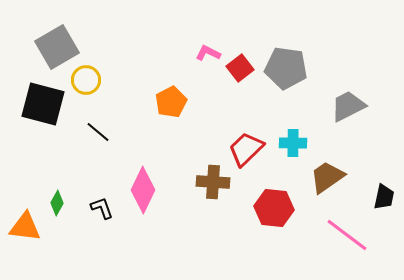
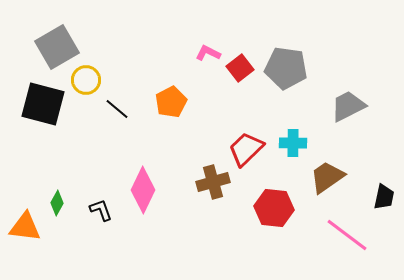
black line: moved 19 px right, 23 px up
brown cross: rotated 20 degrees counterclockwise
black L-shape: moved 1 px left, 2 px down
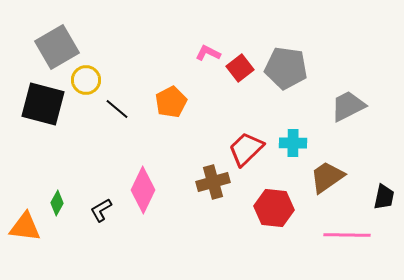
black L-shape: rotated 100 degrees counterclockwise
pink line: rotated 36 degrees counterclockwise
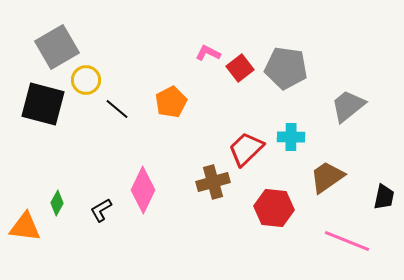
gray trapezoid: rotated 12 degrees counterclockwise
cyan cross: moved 2 px left, 6 px up
pink line: moved 6 px down; rotated 21 degrees clockwise
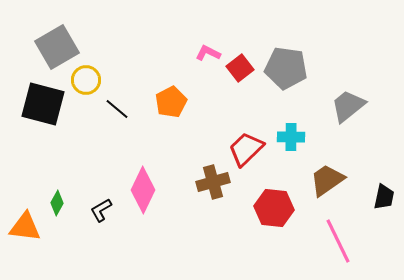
brown trapezoid: moved 3 px down
pink line: moved 9 px left; rotated 42 degrees clockwise
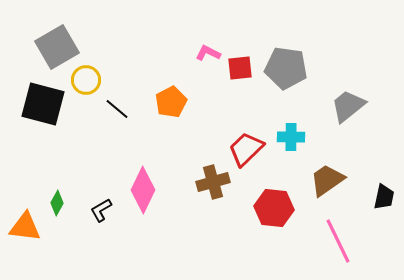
red square: rotated 32 degrees clockwise
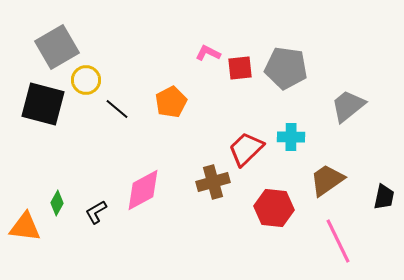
pink diamond: rotated 36 degrees clockwise
black L-shape: moved 5 px left, 2 px down
